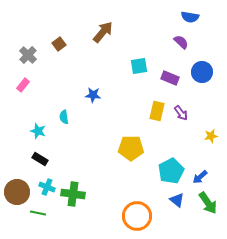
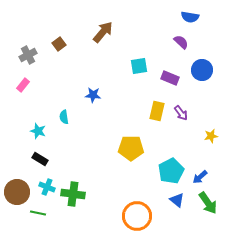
gray cross: rotated 18 degrees clockwise
blue circle: moved 2 px up
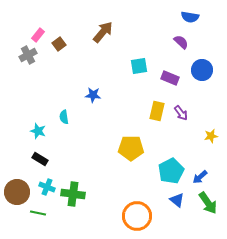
pink rectangle: moved 15 px right, 50 px up
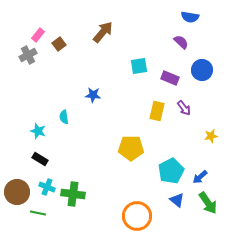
purple arrow: moved 3 px right, 5 px up
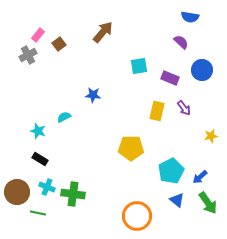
cyan semicircle: rotated 72 degrees clockwise
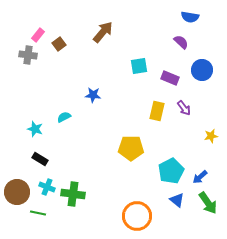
gray cross: rotated 36 degrees clockwise
cyan star: moved 3 px left, 2 px up
